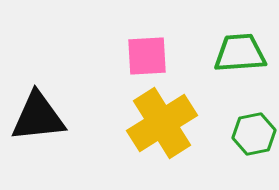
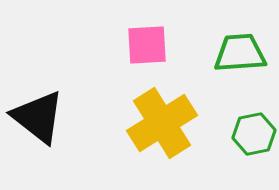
pink square: moved 11 px up
black triangle: rotated 44 degrees clockwise
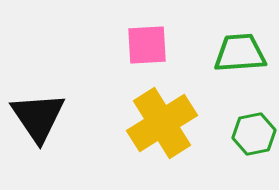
black triangle: rotated 18 degrees clockwise
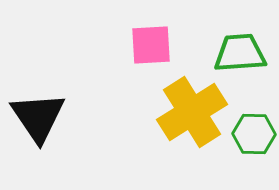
pink square: moved 4 px right
yellow cross: moved 30 px right, 11 px up
green hexagon: rotated 12 degrees clockwise
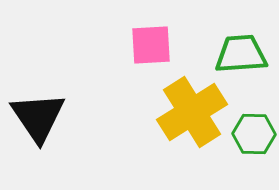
green trapezoid: moved 1 px right, 1 px down
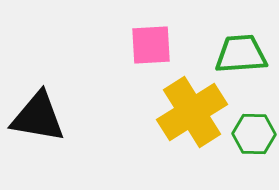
black triangle: rotated 46 degrees counterclockwise
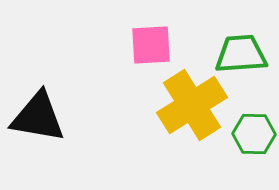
yellow cross: moved 7 px up
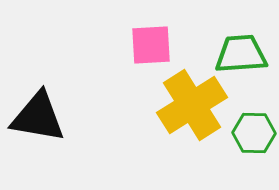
green hexagon: moved 1 px up
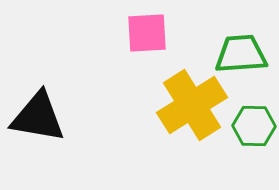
pink square: moved 4 px left, 12 px up
green hexagon: moved 7 px up
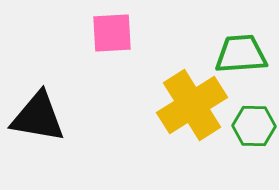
pink square: moved 35 px left
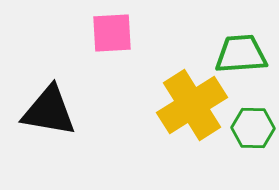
black triangle: moved 11 px right, 6 px up
green hexagon: moved 1 px left, 2 px down
